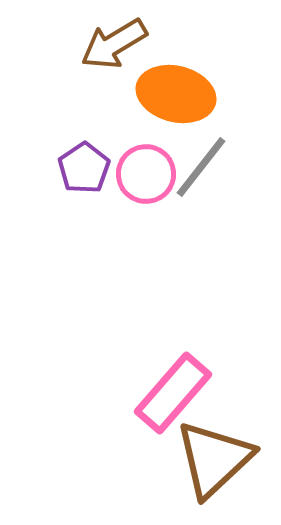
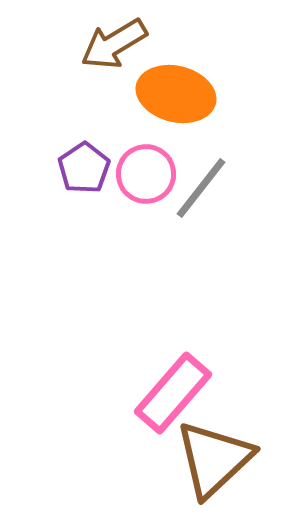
gray line: moved 21 px down
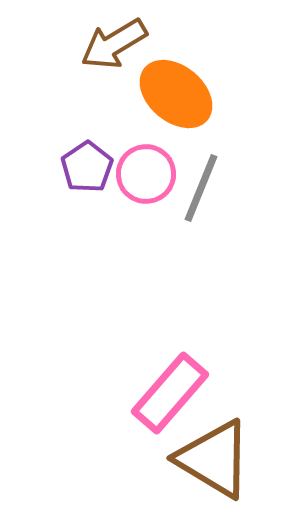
orange ellipse: rotated 26 degrees clockwise
purple pentagon: moved 3 px right, 1 px up
gray line: rotated 16 degrees counterclockwise
pink rectangle: moved 3 px left
brown triangle: rotated 46 degrees counterclockwise
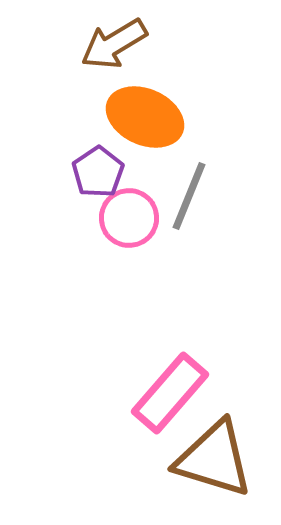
orange ellipse: moved 31 px left, 23 px down; rotated 16 degrees counterclockwise
purple pentagon: moved 11 px right, 5 px down
pink circle: moved 17 px left, 44 px down
gray line: moved 12 px left, 8 px down
brown triangle: rotated 14 degrees counterclockwise
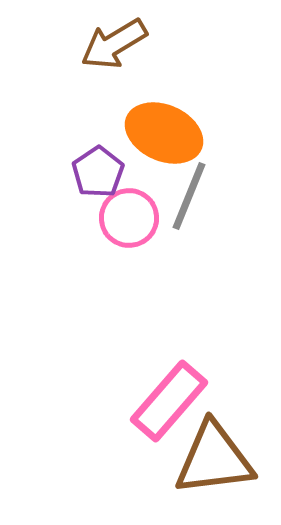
orange ellipse: moved 19 px right, 16 px down
pink rectangle: moved 1 px left, 8 px down
brown triangle: rotated 24 degrees counterclockwise
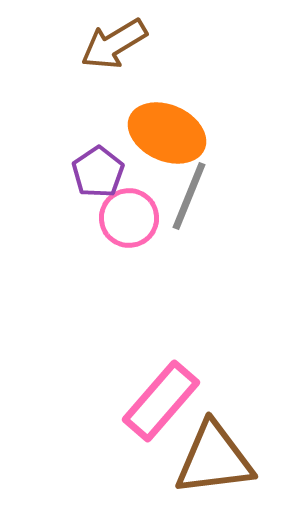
orange ellipse: moved 3 px right
pink rectangle: moved 8 px left
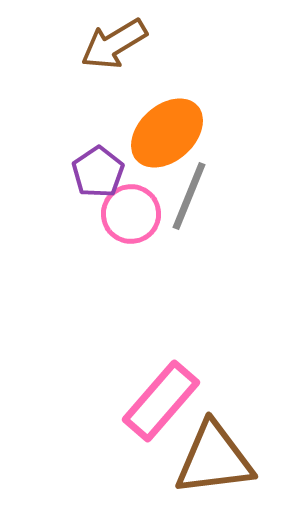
orange ellipse: rotated 66 degrees counterclockwise
pink circle: moved 2 px right, 4 px up
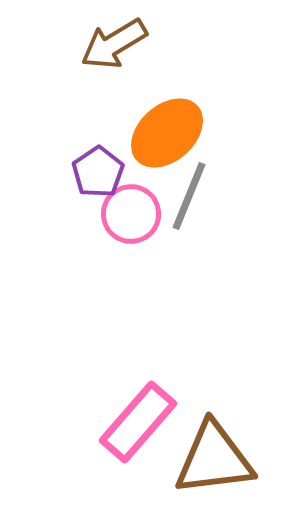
pink rectangle: moved 23 px left, 21 px down
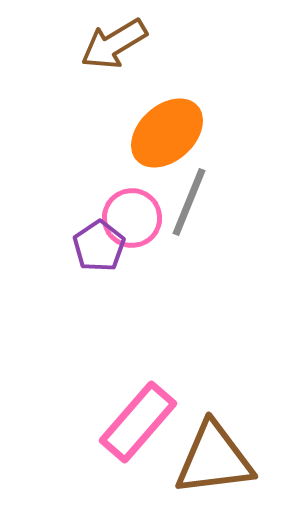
purple pentagon: moved 1 px right, 74 px down
gray line: moved 6 px down
pink circle: moved 1 px right, 4 px down
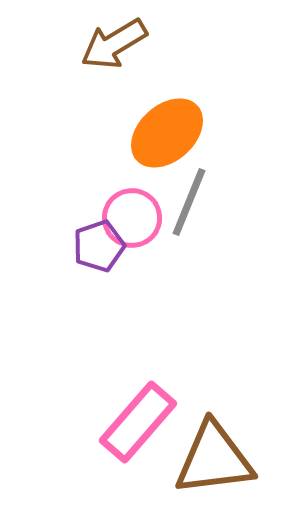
purple pentagon: rotated 15 degrees clockwise
